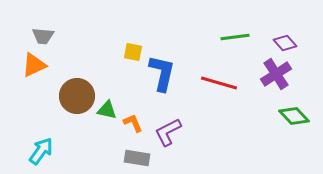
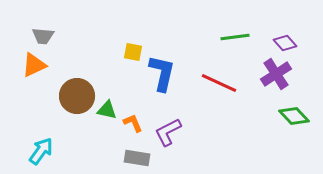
red line: rotated 9 degrees clockwise
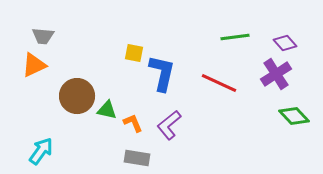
yellow square: moved 1 px right, 1 px down
purple L-shape: moved 1 px right, 7 px up; rotated 12 degrees counterclockwise
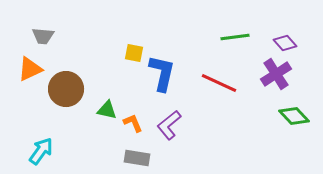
orange triangle: moved 4 px left, 4 px down
brown circle: moved 11 px left, 7 px up
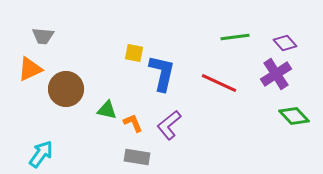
cyan arrow: moved 3 px down
gray rectangle: moved 1 px up
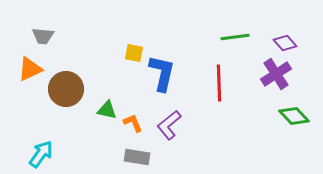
red line: rotated 63 degrees clockwise
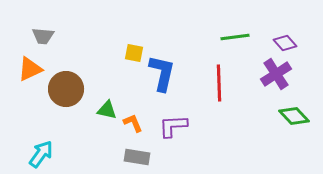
purple L-shape: moved 4 px right, 1 px down; rotated 36 degrees clockwise
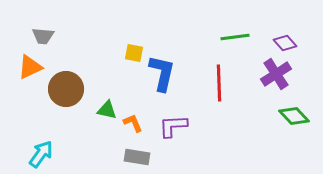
orange triangle: moved 2 px up
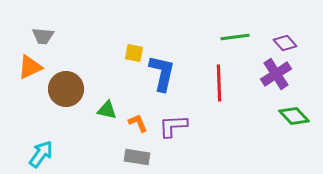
orange L-shape: moved 5 px right
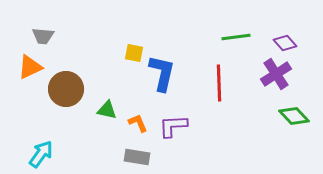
green line: moved 1 px right
